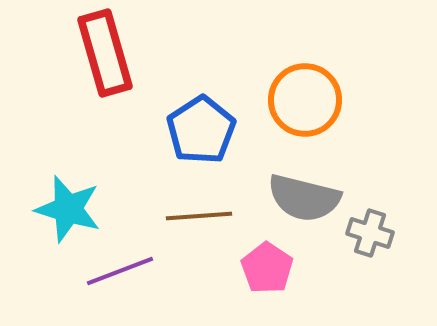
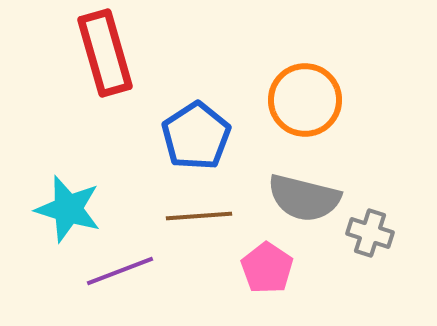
blue pentagon: moved 5 px left, 6 px down
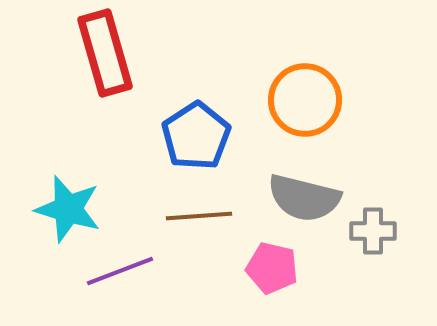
gray cross: moved 3 px right, 2 px up; rotated 18 degrees counterclockwise
pink pentagon: moved 5 px right; rotated 21 degrees counterclockwise
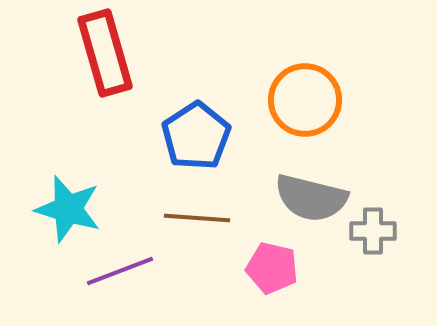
gray semicircle: moved 7 px right
brown line: moved 2 px left, 2 px down; rotated 8 degrees clockwise
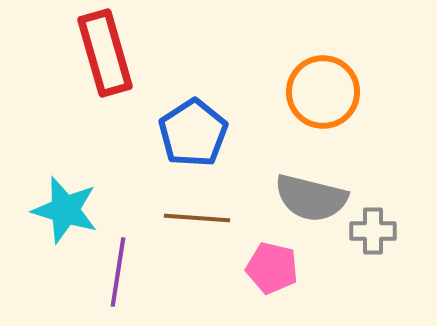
orange circle: moved 18 px right, 8 px up
blue pentagon: moved 3 px left, 3 px up
cyan star: moved 3 px left, 1 px down
purple line: moved 2 px left, 1 px down; rotated 60 degrees counterclockwise
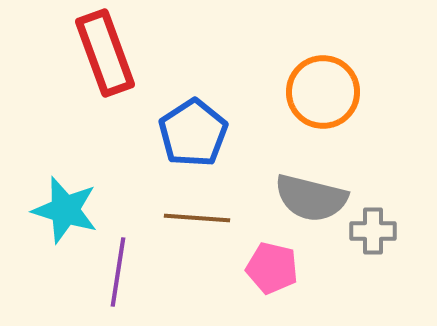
red rectangle: rotated 4 degrees counterclockwise
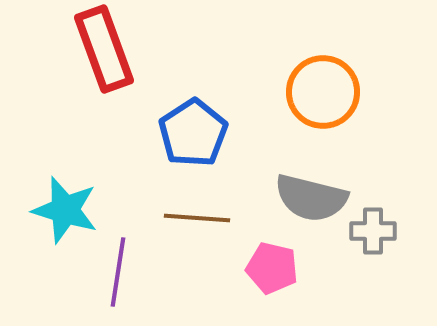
red rectangle: moved 1 px left, 4 px up
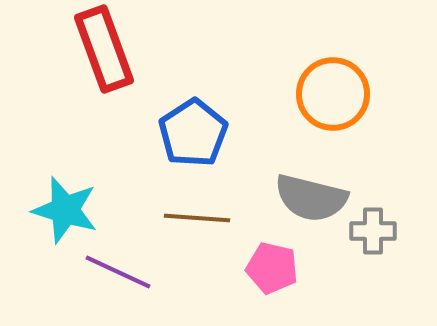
orange circle: moved 10 px right, 2 px down
purple line: rotated 74 degrees counterclockwise
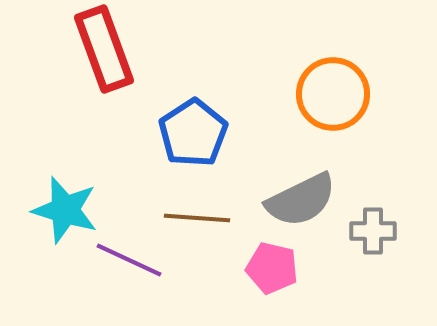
gray semicircle: moved 10 px left, 2 px down; rotated 40 degrees counterclockwise
purple line: moved 11 px right, 12 px up
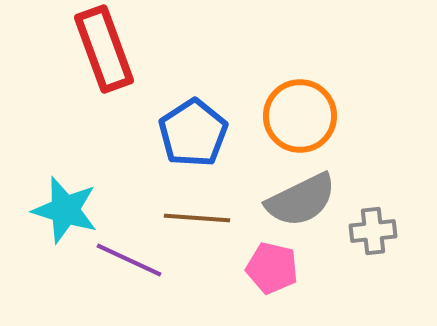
orange circle: moved 33 px left, 22 px down
gray cross: rotated 6 degrees counterclockwise
